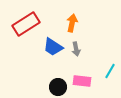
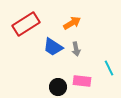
orange arrow: rotated 48 degrees clockwise
cyan line: moved 1 px left, 3 px up; rotated 56 degrees counterclockwise
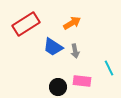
gray arrow: moved 1 px left, 2 px down
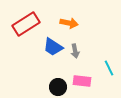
orange arrow: moved 3 px left; rotated 42 degrees clockwise
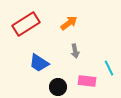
orange arrow: rotated 48 degrees counterclockwise
blue trapezoid: moved 14 px left, 16 px down
pink rectangle: moved 5 px right
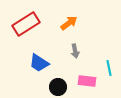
cyan line: rotated 14 degrees clockwise
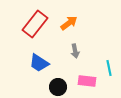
red rectangle: moved 9 px right; rotated 20 degrees counterclockwise
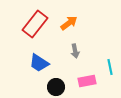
cyan line: moved 1 px right, 1 px up
pink rectangle: rotated 18 degrees counterclockwise
black circle: moved 2 px left
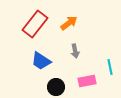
blue trapezoid: moved 2 px right, 2 px up
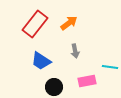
cyan line: rotated 70 degrees counterclockwise
black circle: moved 2 px left
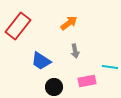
red rectangle: moved 17 px left, 2 px down
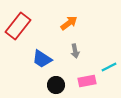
blue trapezoid: moved 1 px right, 2 px up
cyan line: moved 1 px left; rotated 35 degrees counterclockwise
black circle: moved 2 px right, 2 px up
